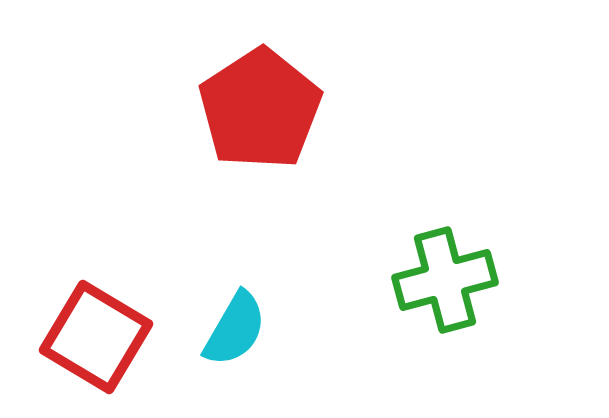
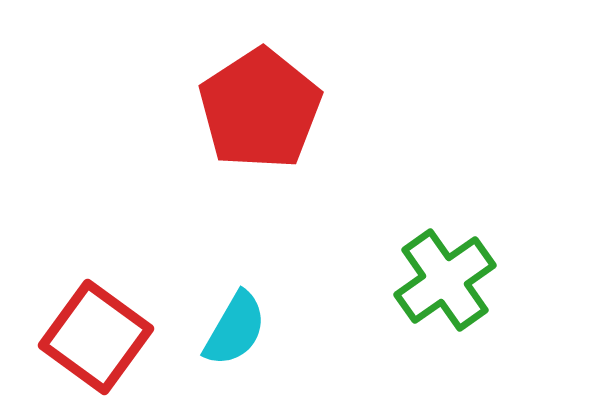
green cross: rotated 20 degrees counterclockwise
red square: rotated 5 degrees clockwise
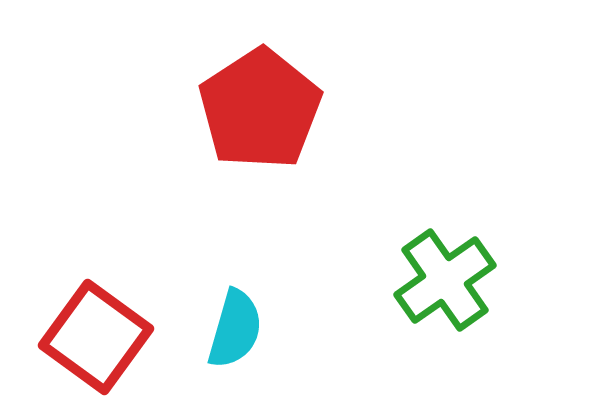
cyan semicircle: rotated 14 degrees counterclockwise
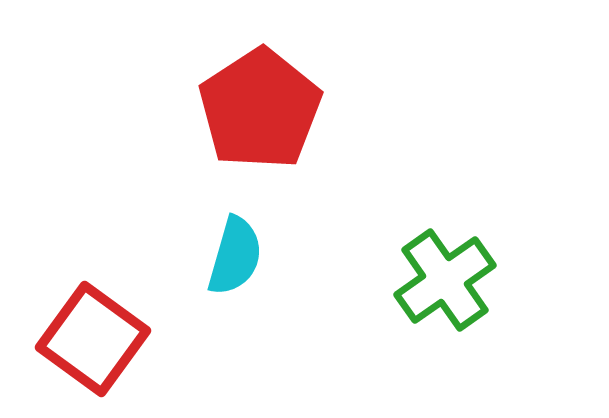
cyan semicircle: moved 73 px up
red square: moved 3 px left, 2 px down
